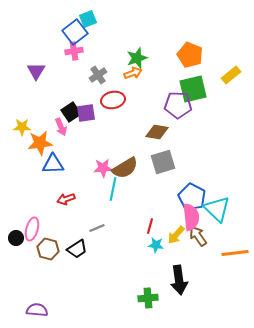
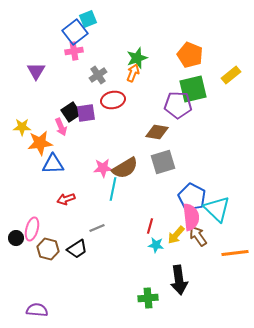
orange arrow: rotated 48 degrees counterclockwise
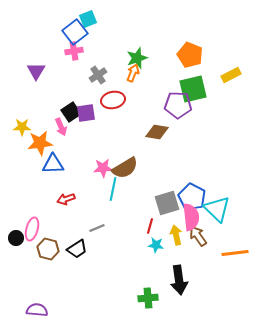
yellow rectangle: rotated 12 degrees clockwise
gray square: moved 4 px right, 41 px down
yellow arrow: rotated 126 degrees clockwise
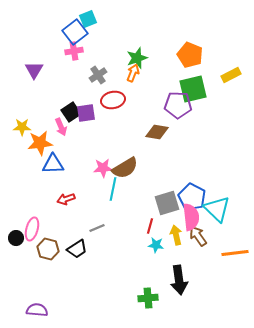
purple triangle: moved 2 px left, 1 px up
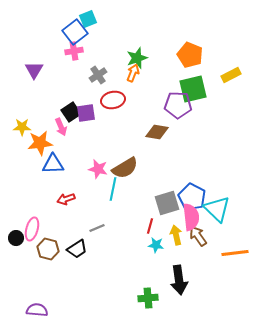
pink star: moved 5 px left, 1 px down; rotated 18 degrees clockwise
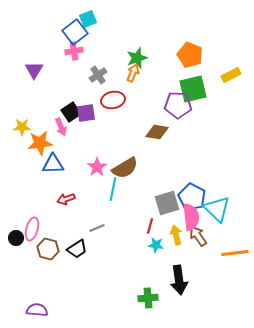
pink star: moved 1 px left, 2 px up; rotated 24 degrees clockwise
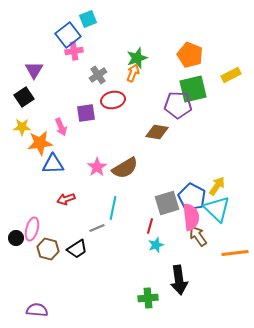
blue square: moved 7 px left, 3 px down
black square: moved 47 px left, 15 px up
cyan line: moved 19 px down
yellow arrow: moved 41 px right, 49 px up; rotated 48 degrees clockwise
cyan star: rotated 28 degrees counterclockwise
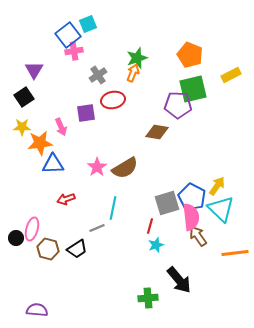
cyan square: moved 5 px down
cyan triangle: moved 4 px right
black arrow: rotated 32 degrees counterclockwise
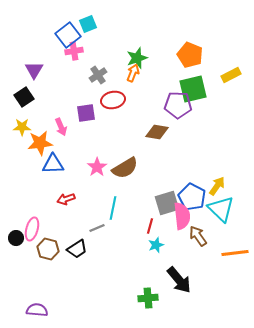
pink semicircle: moved 9 px left, 1 px up
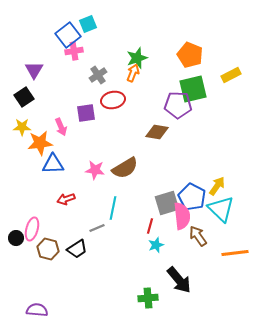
pink star: moved 2 px left, 3 px down; rotated 30 degrees counterclockwise
